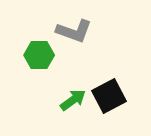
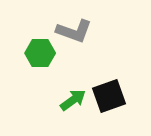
green hexagon: moved 1 px right, 2 px up
black square: rotated 8 degrees clockwise
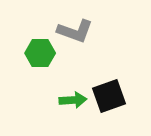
gray L-shape: moved 1 px right
green arrow: rotated 32 degrees clockwise
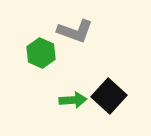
green hexagon: moved 1 px right; rotated 24 degrees clockwise
black square: rotated 28 degrees counterclockwise
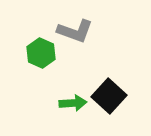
green arrow: moved 3 px down
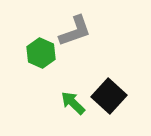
gray L-shape: rotated 39 degrees counterclockwise
green arrow: rotated 132 degrees counterclockwise
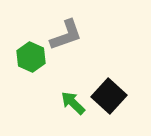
gray L-shape: moved 9 px left, 4 px down
green hexagon: moved 10 px left, 4 px down
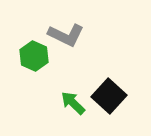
gray L-shape: rotated 45 degrees clockwise
green hexagon: moved 3 px right, 1 px up
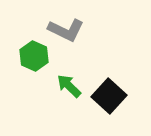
gray L-shape: moved 5 px up
green arrow: moved 4 px left, 17 px up
